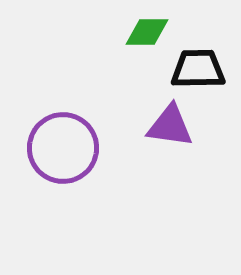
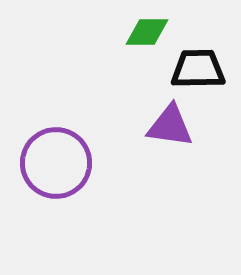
purple circle: moved 7 px left, 15 px down
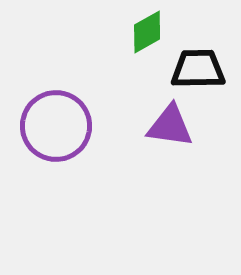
green diamond: rotated 30 degrees counterclockwise
purple circle: moved 37 px up
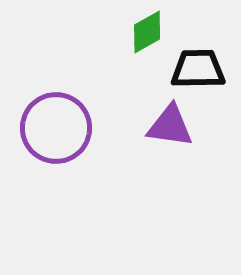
purple circle: moved 2 px down
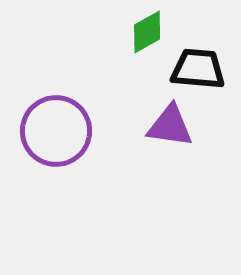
black trapezoid: rotated 6 degrees clockwise
purple circle: moved 3 px down
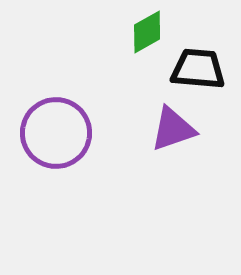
purple triangle: moved 3 px right, 3 px down; rotated 27 degrees counterclockwise
purple circle: moved 2 px down
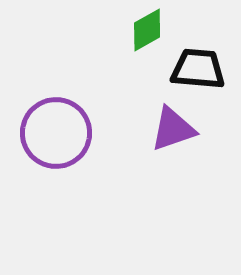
green diamond: moved 2 px up
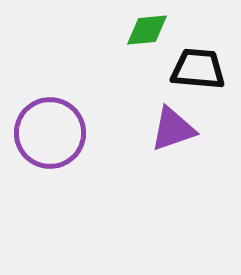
green diamond: rotated 24 degrees clockwise
purple circle: moved 6 px left
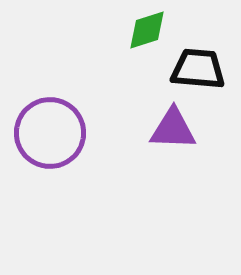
green diamond: rotated 12 degrees counterclockwise
purple triangle: rotated 21 degrees clockwise
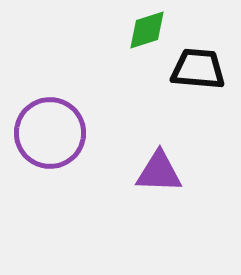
purple triangle: moved 14 px left, 43 px down
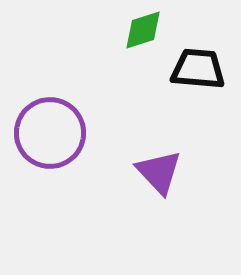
green diamond: moved 4 px left
purple triangle: rotated 45 degrees clockwise
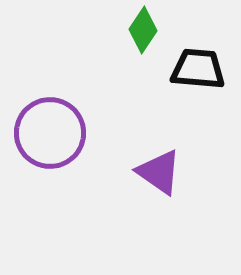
green diamond: rotated 39 degrees counterclockwise
purple triangle: rotated 12 degrees counterclockwise
